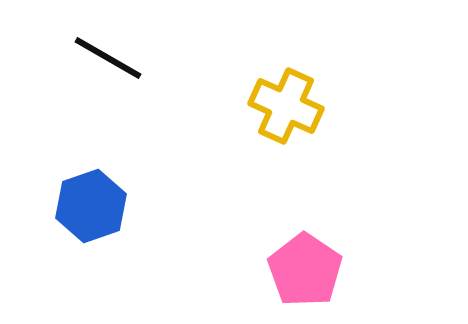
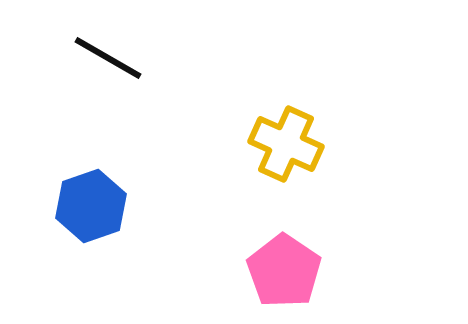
yellow cross: moved 38 px down
pink pentagon: moved 21 px left, 1 px down
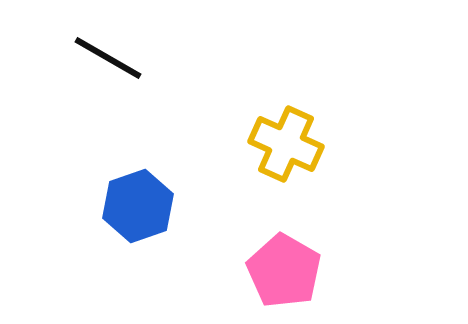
blue hexagon: moved 47 px right
pink pentagon: rotated 4 degrees counterclockwise
